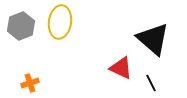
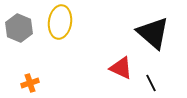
gray hexagon: moved 2 px left, 2 px down; rotated 16 degrees counterclockwise
black triangle: moved 6 px up
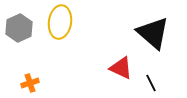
gray hexagon: rotated 12 degrees clockwise
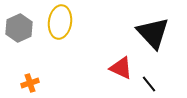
black triangle: rotated 6 degrees clockwise
black line: moved 2 px left, 1 px down; rotated 12 degrees counterclockwise
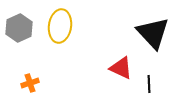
yellow ellipse: moved 4 px down
black line: rotated 36 degrees clockwise
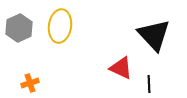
black triangle: moved 1 px right, 2 px down
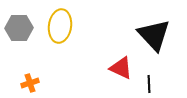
gray hexagon: rotated 24 degrees clockwise
